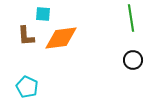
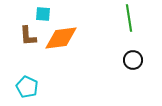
green line: moved 2 px left
brown L-shape: moved 2 px right
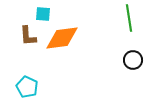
orange diamond: moved 1 px right
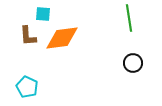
black circle: moved 3 px down
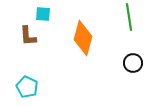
green line: moved 1 px up
orange diamond: moved 21 px right; rotated 68 degrees counterclockwise
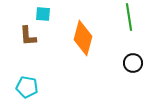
cyan pentagon: rotated 15 degrees counterclockwise
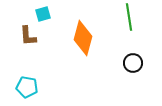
cyan square: rotated 21 degrees counterclockwise
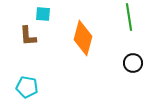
cyan square: rotated 21 degrees clockwise
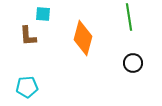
cyan pentagon: rotated 15 degrees counterclockwise
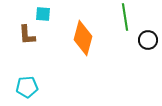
green line: moved 4 px left
brown L-shape: moved 1 px left, 1 px up
black circle: moved 15 px right, 23 px up
